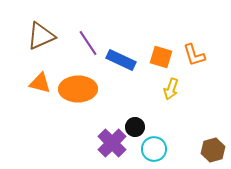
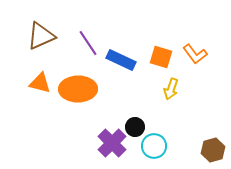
orange L-shape: moved 1 px right, 1 px up; rotated 20 degrees counterclockwise
cyan circle: moved 3 px up
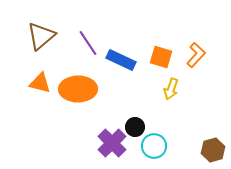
brown triangle: rotated 16 degrees counterclockwise
orange L-shape: moved 1 px right, 1 px down; rotated 100 degrees counterclockwise
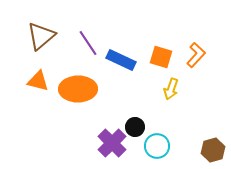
orange triangle: moved 2 px left, 2 px up
cyan circle: moved 3 px right
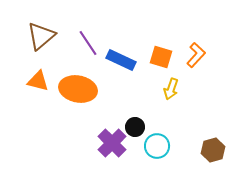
orange ellipse: rotated 12 degrees clockwise
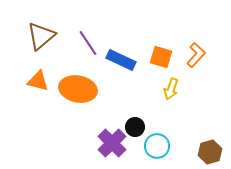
brown hexagon: moved 3 px left, 2 px down
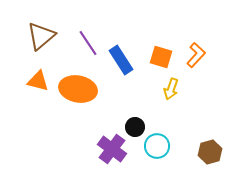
blue rectangle: rotated 32 degrees clockwise
purple cross: moved 6 px down; rotated 8 degrees counterclockwise
